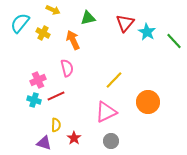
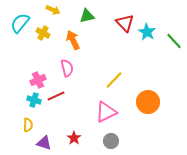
green triangle: moved 1 px left, 2 px up
red triangle: rotated 24 degrees counterclockwise
yellow semicircle: moved 28 px left
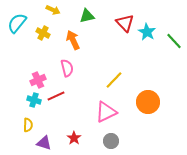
cyan semicircle: moved 3 px left
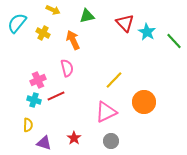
orange circle: moved 4 px left
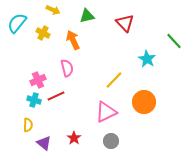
cyan star: moved 27 px down
purple triangle: rotated 21 degrees clockwise
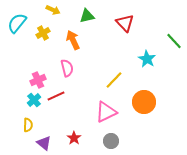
yellow cross: rotated 32 degrees clockwise
cyan cross: rotated 32 degrees clockwise
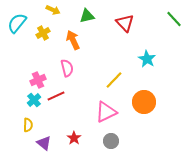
green line: moved 22 px up
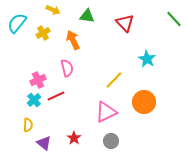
green triangle: rotated 21 degrees clockwise
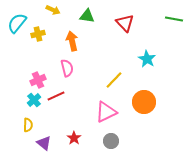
green line: rotated 36 degrees counterclockwise
yellow cross: moved 5 px left, 1 px down; rotated 16 degrees clockwise
orange arrow: moved 1 px left, 1 px down; rotated 12 degrees clockwise
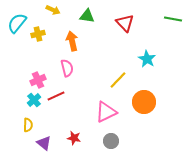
green line: moved 1 px left
yellow line: moved 4 px right
red star: rotated 24 degrees counterclockwise
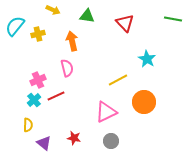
cyan semicircle: moved 2 px left, 3 px down
yellow line: rotated 18 degrees clockwise
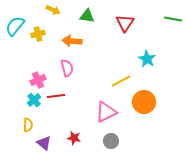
red triangle: rotated 18 degrees clockwise
orange arrow: rotated 72 degrees counterclockwise
yellow line: moved 3 px right, 1 px down
red line: rotated 18 degrees clockwise
